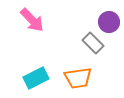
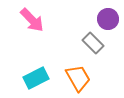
purple circle: moved 1 px left, 3 px up
orange trapezoid: rotated 112 degrees counterclockwise
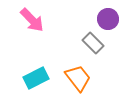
orange trapezoid: rotated 8 degrees counterclockwise
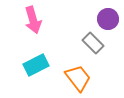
pink arrow: moved 1 px right; rotated 28 degrees clockwise
cyan rectangle: moved 13 px up
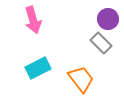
gray rectangle: moved 8 px right
cyan rectangle: moved 2 px right, 3 px down
orange trapezoid: moved 3 px right, 1 px down
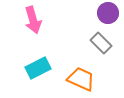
purple circle: moved 6 px up
orange trapezoid: rotated 28 degrees counterclockwise
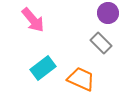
pink arrow: rotated 24 degrees counterclockwise
cyan rectangle: moved 5 px right; rotated 10 degrees counterclockwise
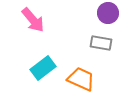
gray rectangle: rotated 35 degrees counterclockwise
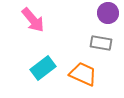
orange trapezoid: moved 2 px right, 5 px up
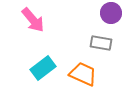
purple circle: moved 3 px right
